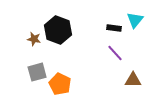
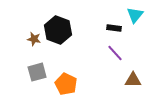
cyan triangle: moved 5 px up
orange pentagon: moved 6 px right
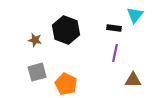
black hexagon: moved 8 px right
brown star: moved 1 px right, 1 px down
purple line: rotated 54 degrees clockwise
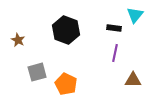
brown star: moved 17 px left; rotated 16 degrees clockwise
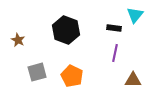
orange pentagon: moved 6 px right, 8 px up
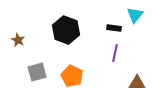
brown triangle: moved 4 px right, 3 px down
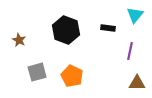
black rectangle: moved 6 px left
brown star: moved 1 px right
purple line: moved 15 px right, 2 px up
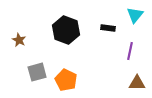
orange pentagon: moved 6 px left, 4 px down
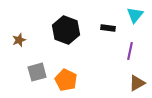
brown star: rotated 24 degrees clockwise
brown triangle: rotated 30 degrees counterclockwise
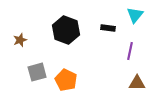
brown star: moved 1 px right
brown triangle: rotated 30 degrees clockwise
